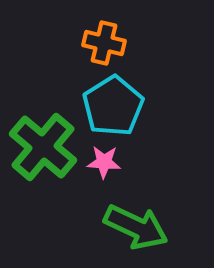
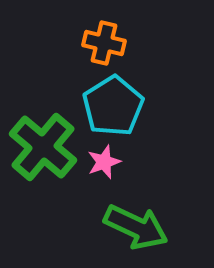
pink star: rotated 24 degrees counterclockwise
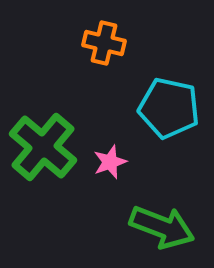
cyan pentagon: moved 56 px right, 2 px down; rotated 28 degrees counterclockwise
pink star: moved 6 px right
green arrow: moved 26 px right; rotated 4 degrees counterclockwise
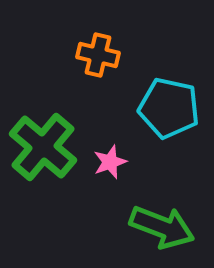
orange cross: moved 6 px left, 12 px down
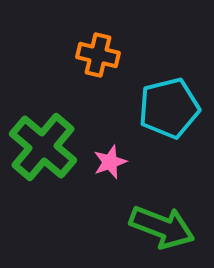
cyan pentagon: rotated 26 degrees counterclockwise
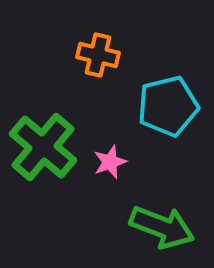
cyan pentagon: moved 1 px left, 2 px up
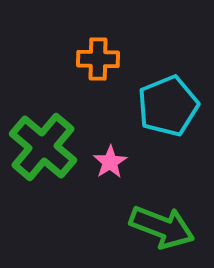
orange cross: moved 4 px down; rotated 12 degrees counterclockwise
cyan pentagon: rotated 8 degrees counterclockwise
pink star: rotated 12 degrees counterclockwise
